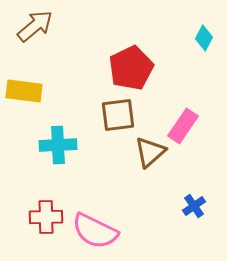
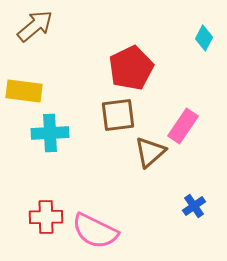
cyan cross: moved 8 px left, 12 px up
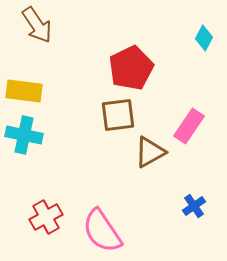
brown arrow: moved 2 px right, 1 px up; rotated 96 degrees clockwise
pink rectangle: moved 6 px right
cyan cross: moved 26 px left, 2 px down; rotated 15 degrees clockwise
brown triangle: rotated 12 degrees clockwise
red cross: rotated 28 degrees counterclockwise
pink semicircle: moved 7 px right; rotated 30 degrees clockwise
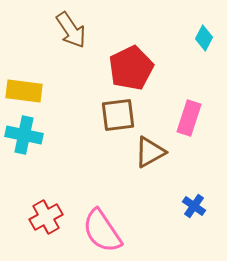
brown arrow: moved 34 px right, 5 px down
pink rectangle: moved 8 px up; rotated 16 degrees counterclockwise
blue cross: rotated 20 degrees counterclockwise
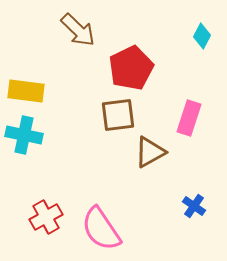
brown arrow: moved 7 px right; rotated 12 degrees counterclockwise
cyan diamond: moved 2 px left, 2 px up
yellow rectangle: moved 2 px right
pink semicircle: moved 1 px left, 2 px up
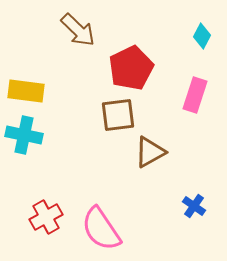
pink rectangle: moved 6 px right, 23 px up
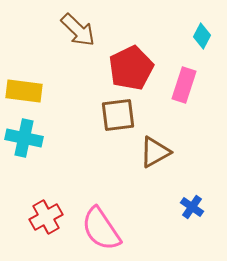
yellow rectangle: moved 2 px left
pink rectangle: moved 11 px left, 10 px up
cyan cross: moved 3 px down
brown triangle: moved 5 px right
blue cross: moved 2 px left, 1 px down
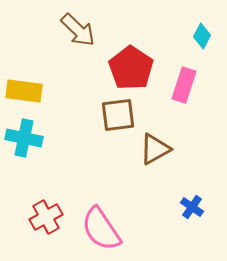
red pentagon: rotated 12 degrees counterclockwise
brown triangle: moved 3 px up
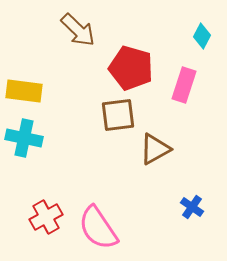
red pentagon: rotated 18 degrees counterclockwise
pink semicircle: moved 3 px left, 1 px up
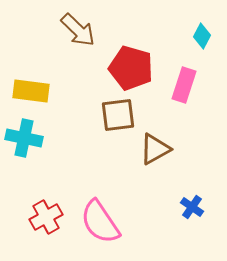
yellow rectangle: moved 7 px right
pink semicircle: moved 2 px right, 6 px up
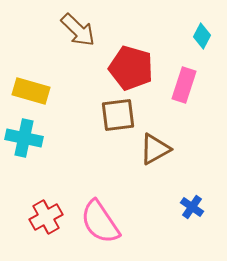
yellow rectangle: rotated 9 degrees clockwise
